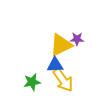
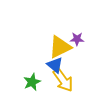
yellow triangle: moved 1 px left, 2 px down
blue triangle: rotated 42 degrees clockwise
green star: rotated 12 degrees counterclockwise
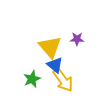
yellow triangle: moved 10 px left; rotated 45 degrees counterclockwise
green star: moved 3 px up
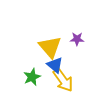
green star: moved 2 px up
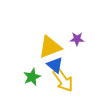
yellow triangle: rotated 50 degrees clockwise
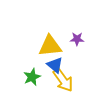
yellow triangle: moved 1 px up; rotated 15 degrees clockwise
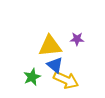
yellow arrow: moved 3 px right; rotated 30 degrees counterclockwise
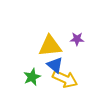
yellow arrow: moved 1 px left, 1 px up
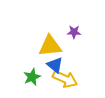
purple star: moved 3 px left, 7 px up
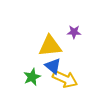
blue triangle: moved 2 px left, 1 px down
